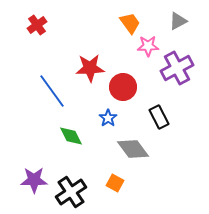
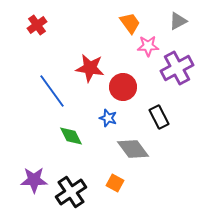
red star: rotated 12 degrees clockwise
blue star: rotated 18 degrees counterclockwise
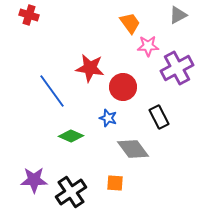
gray triangle: moved 6 px up
red cross: moved 8 px left, 10 px up; rotated 36 degrees counterclockwise
green diamond: rotated 40 degrees counterclockwise
orange square: rotated 24 degrees counterclockwise
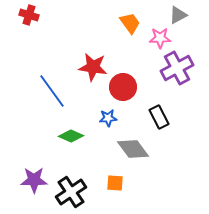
pink star: moved 12 px right, 8 px up
red star: moved 3 px right, 1 px up
blue star: rotated 24 degrees counterclockwise
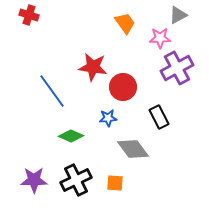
orange trapezoid: moved 5 px left
black cross: moved 5 px right, 12 px up; rotated 8 degrees clockwise
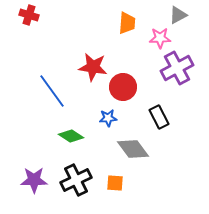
orange trapezoid: moved 2 px right; rotated 40 degrees clockwise
green diamond: rotated 10 degrees clockwise
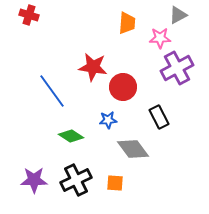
blue star: moved 2 px down
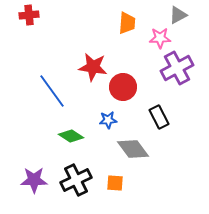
red cross: rotated 24 degrees counterclockwise
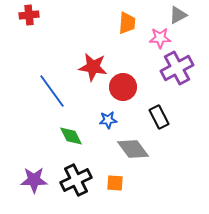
green diamond: rotated 30 degrees clockwise
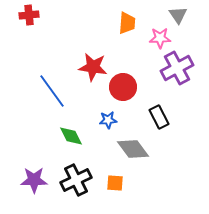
gray triangle: rotated 36 degrees counterclockwise
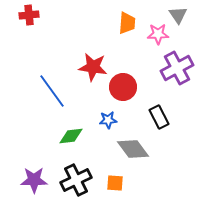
pink star: moved 2 px left, 4 px up
green diamond: rotated 70 degrees counterclockwise
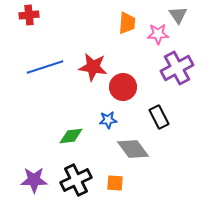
blue line: moved 7 px left, 24 px up; rotated 72 degrees counterclockwise
